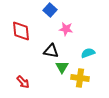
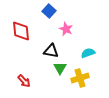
blue square: moved 1 px left, 1 px down
pink star: rotated 16 degrees clockwise
green triangle: moved 2 px left, 1 px down
yellow cross: rotated 24 degrees counterclockwise
red arrow: moved 1 px right, 1 px up
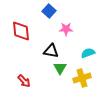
pink star: rotated 24 degrees counterclockwise
yellow cross: moved 2 px right
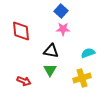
blue square: moved 12 px right
pink star: moved 3 px left
green triangle: moved 10 px left, 2 px down
red arrow: rotated 24 degrees counterclockwise
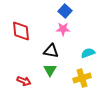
blue square: moved 4 px right
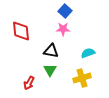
red arrow: moved 5 px right, 2 px down; rotated 96 degrees clockwise
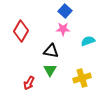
red diamond: rotated 35 degrees clockwise
cyan semicircle: moved 12 px up
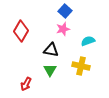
pink star: rotated 16 degrees counterclockwise
black triangle: moved 1 px up
yellow cross: moved 1 px left, 12 px up; rotated 30 degrees clockwise
red arrow: moved 3 px left, 1 px down
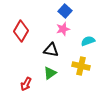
green triangle: moved 3 px down; rotated 24 degrees clockwise
